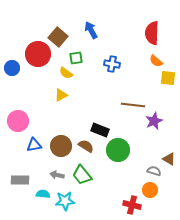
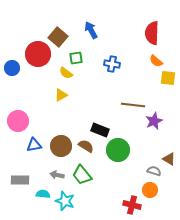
cyan star: rotated 24 degrees clockwise
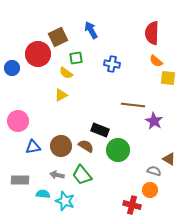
brown square: rotated 24 degrees clockwise
purple star: rotated 18 degrees counterclockwise
blue triangle: moved 1 px left, 2 px down
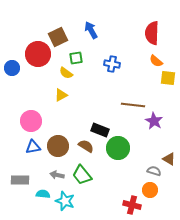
pink circle: moved 13 px right
brown circle: moved 3 px left
green circle: moved 2 px up
